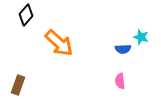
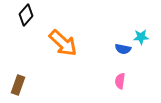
cyan star: rotated 21 degrees counterclockwise
orange arrow: moved 4 px right
blue semicircle: rotated 14 degrees clockwise
pink semicircle: rotated 14 degrees clockwise
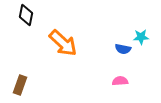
black diamond: rotated 30 degrees counterclockwise
pink semicircle: rotated 77 degrees clockwise
brown rectangle: moved 2 px right
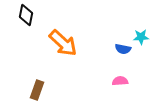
brown rectangle: moved 17 px right, 5 px down
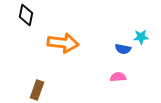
orange arrow: rotated 36 degrees counterclockwise
pink semicircle: moved 2 px left, 4 px up
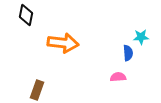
blue semicircle: moved 5 px right, 4 px down; rotated 105 degrees counterclockwise
